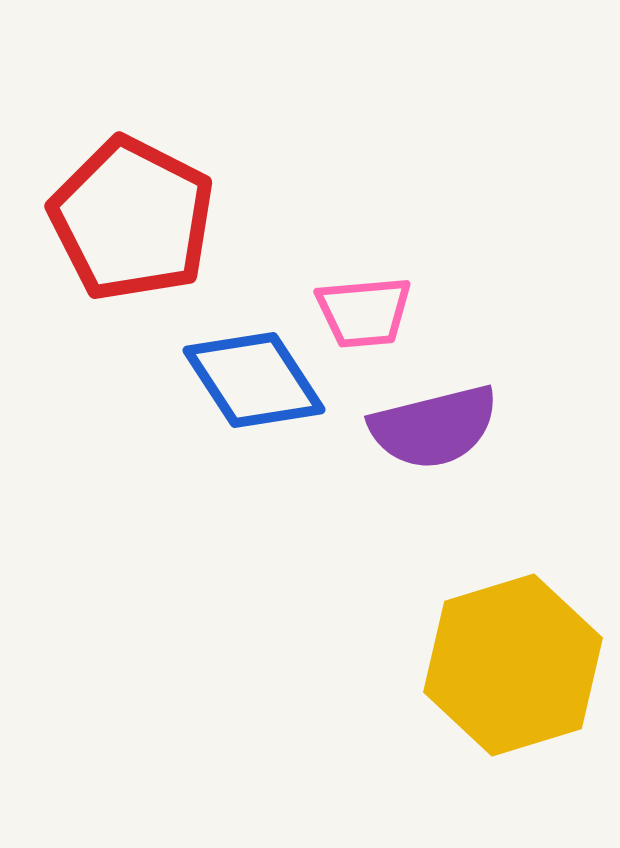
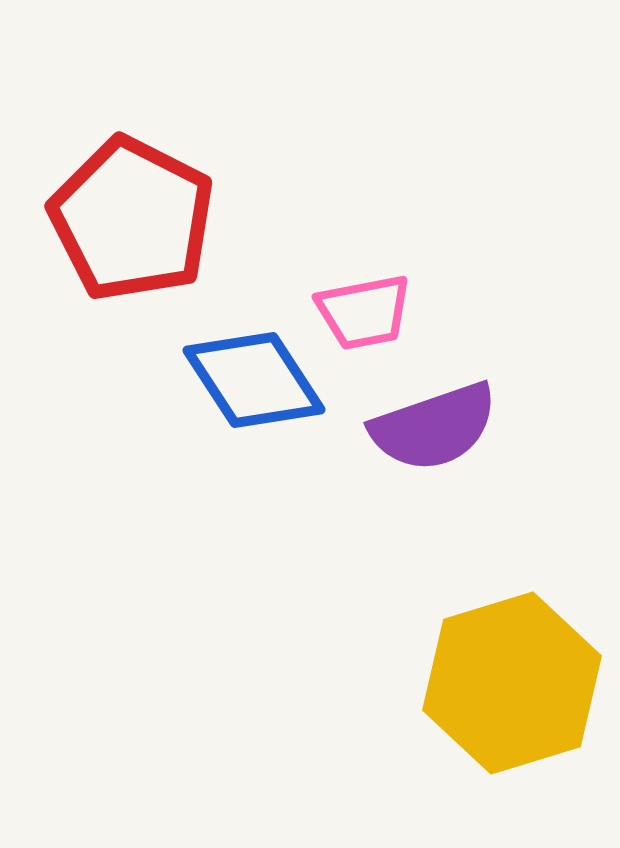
pink trapezoid: rotated 6 degrees counterclockwise
purple semicircle: rotated 5 degrees counterclockwise
yellow hexagon: moved 1 px left, 18 px down
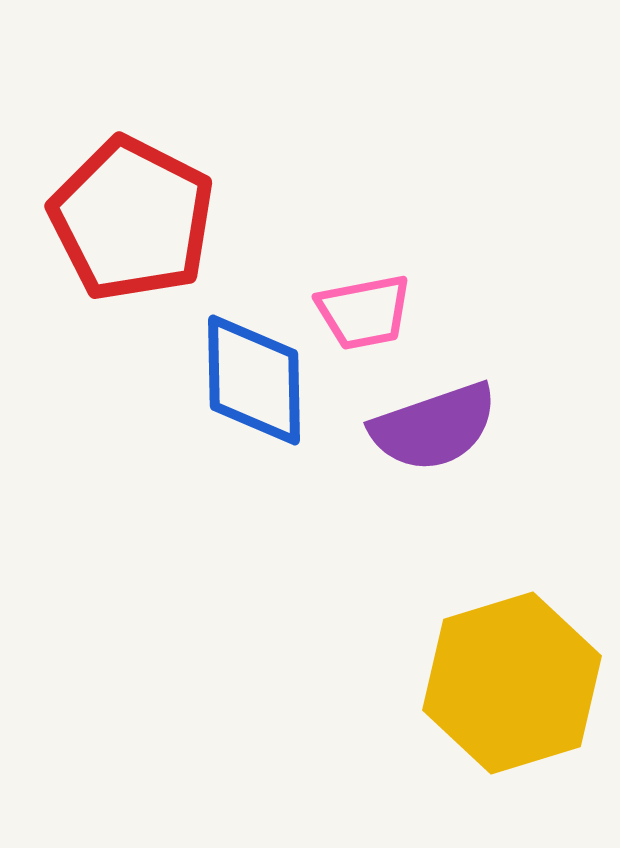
blue diamond: rotated 32 degrees clockwise
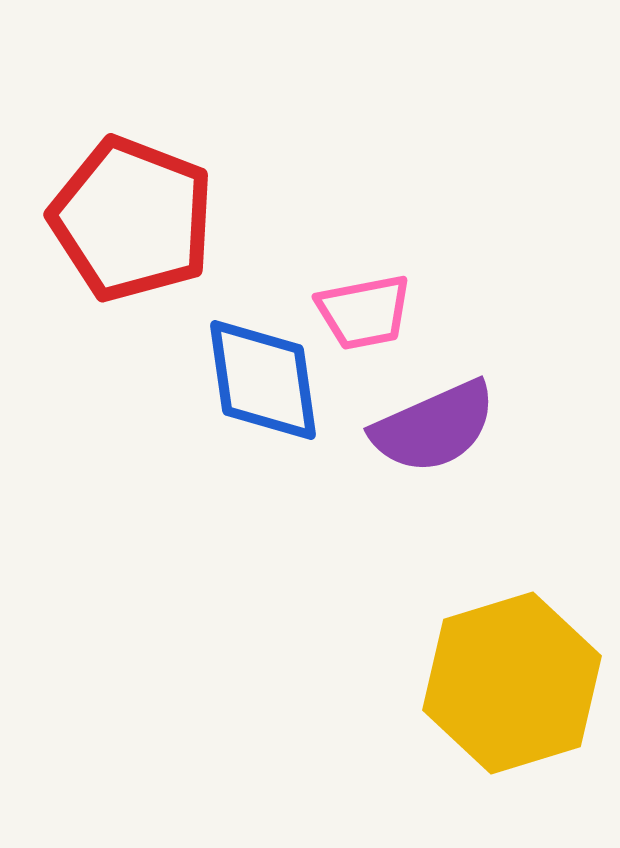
red pentagon: rotated 6 degrees counterclockwise
blue diamond: moved 9 px right; rotated 7 degrees counterclockwise
purple semicircle: rotated 5 degrees counterclockwise
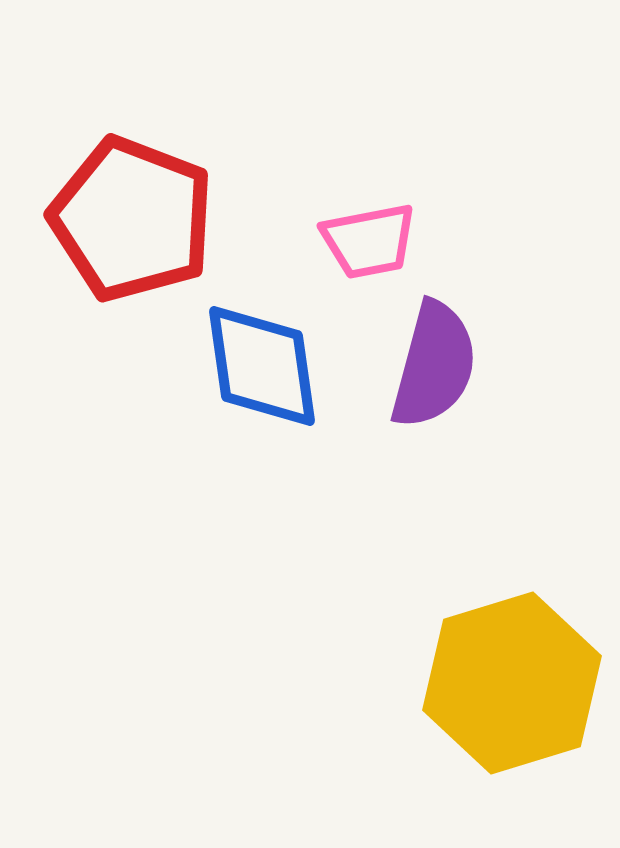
pink trapezoid: moved 5 px right, 71 px up
blue diamond: moved 1 px left, 14 px up
purple semicircle: moved 62 px up; rotated 51 degrees counterclockwise
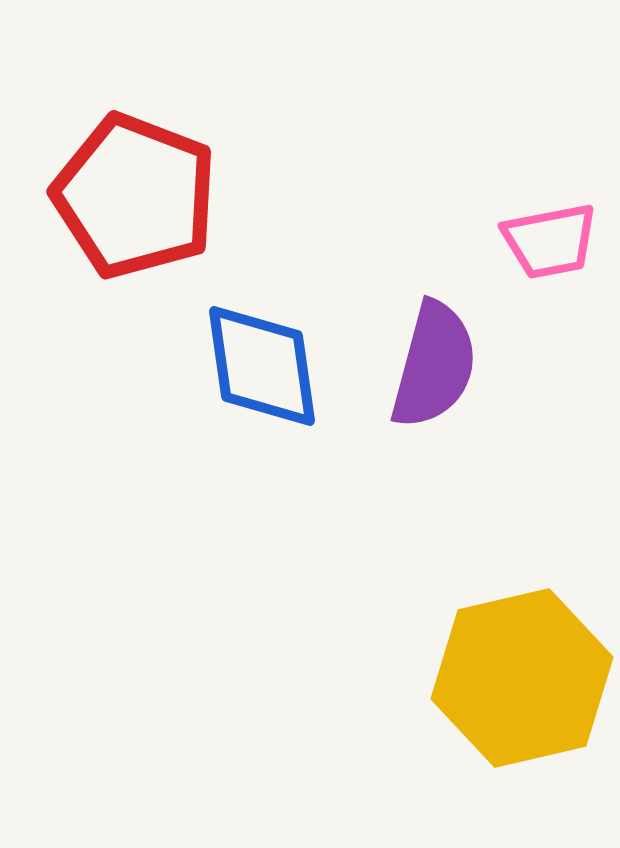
red pentagon: moved 3 px right, 23 px up
pink trapezoid: moved 181 px right
yellow hexagon: moved 10 px right, 5 px up; rotated 4 degrees clockwise
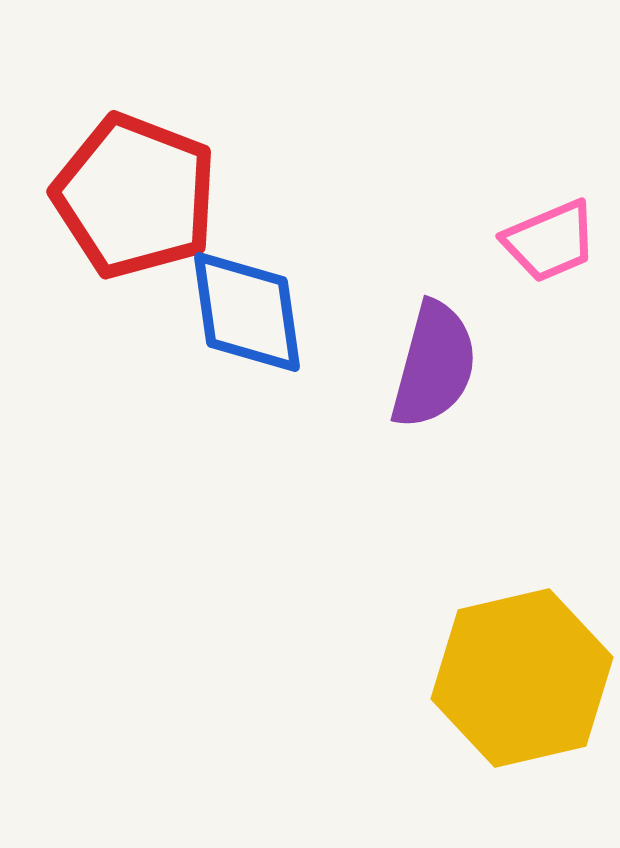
pink trapezoid: rotated 12 degrees counterclockwise
blue diamond: moved 15 px left, 54 px up
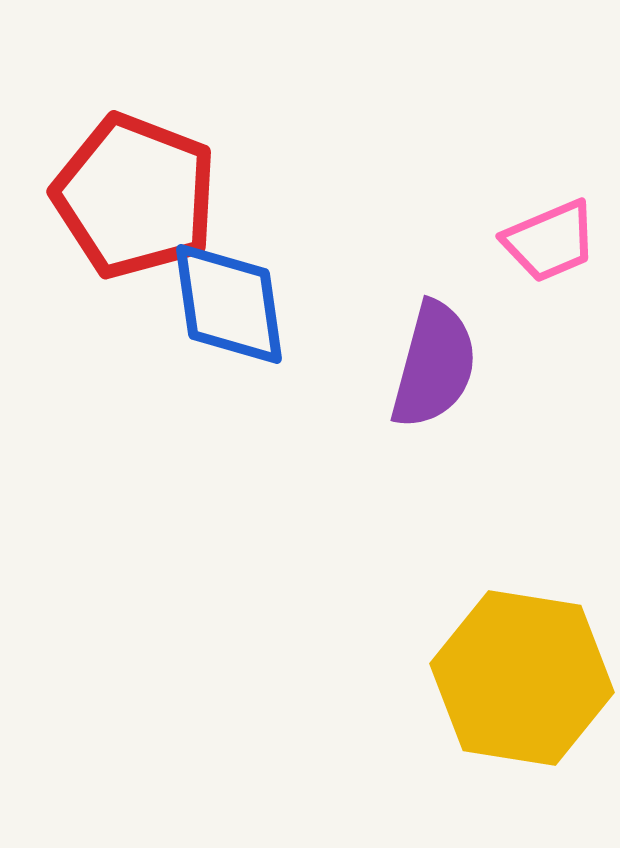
blue diamond: moved 18 px left, 8 px up
yellow hexagon: rotated 22 degrees clockwise
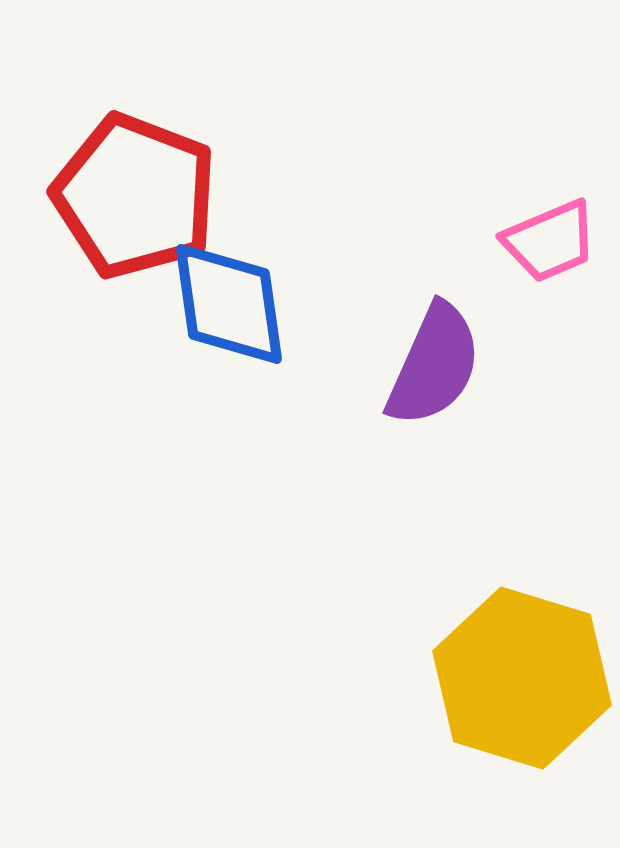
purple semicircle: rotated 9 degrees clockwise
yellow hexagon: rotated 8 degrees clockwise
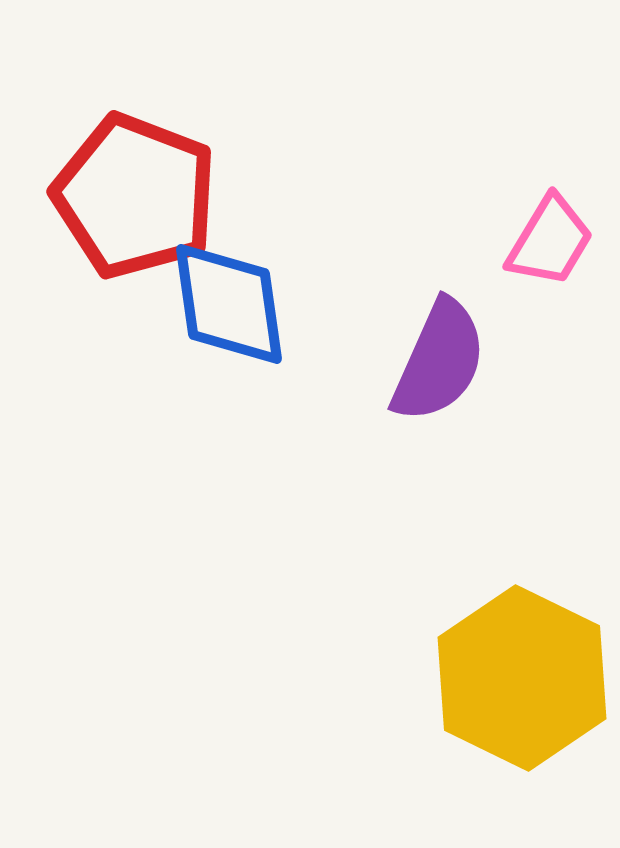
pink trapezoid: rotated 36 degrees counterclockwise
purple semicircle: moved 5 px right, 4 px up
yellow hexagon: rotated 9 degrees clockwise
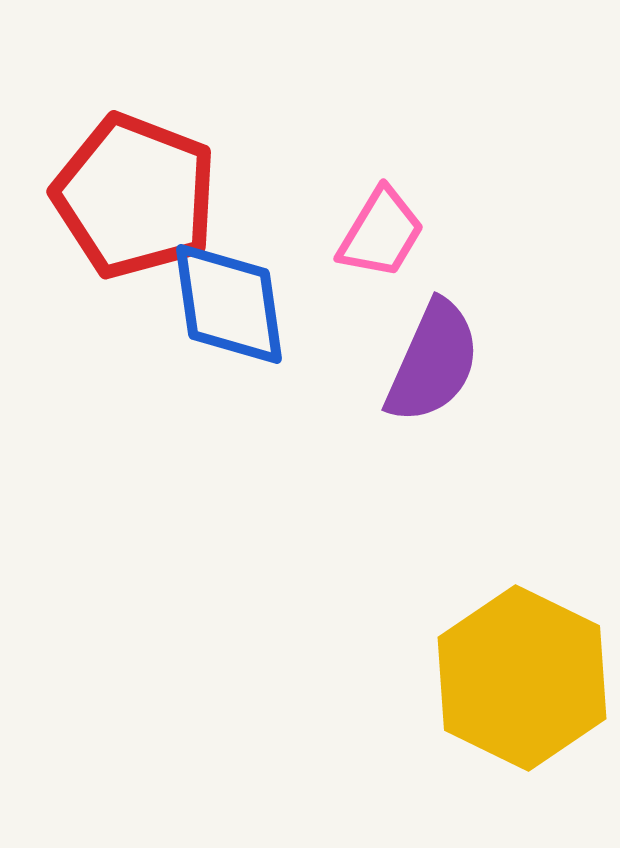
pink trapezoid: moved 169 px left, 8 px up
purple semicircle: moved 6 px left, 1 px down
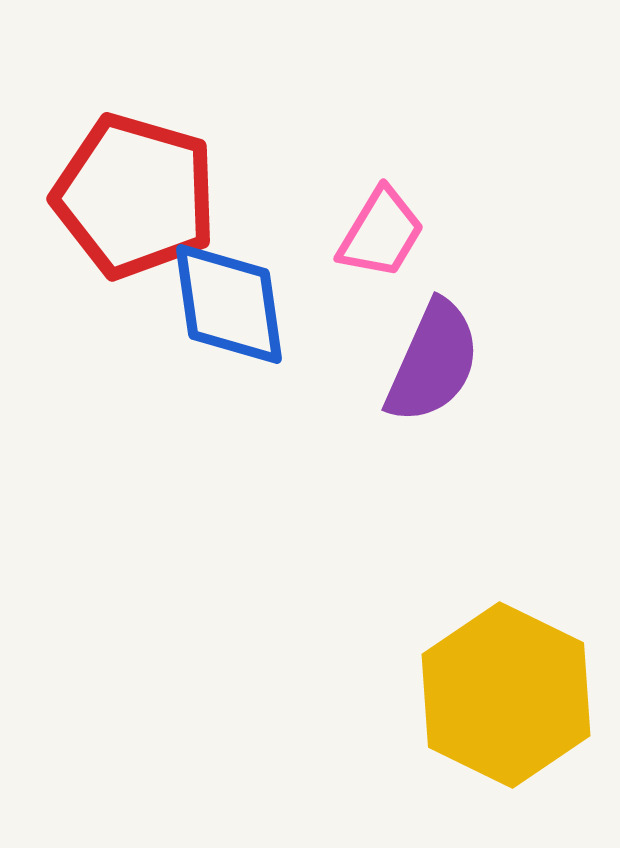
red pentagon: rotated 5 degrees counterclockwise
yellow hexagon: moved 16 px left, 17 px down
